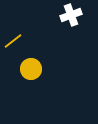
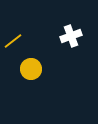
white cross: moved 21 px down
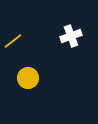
yellow circle: moved 3 px left, 9 px down
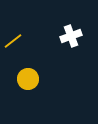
yellow circle: moved 1 px down
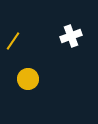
yellow line: rotated 18 degrees counterclockwise
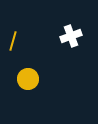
yellow line: rotated 18 degrees counterclockwise
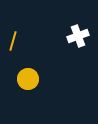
white cross: moved 7 px right
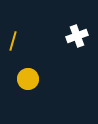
white cross: moved 1 px left
